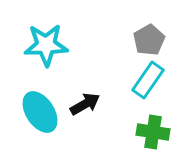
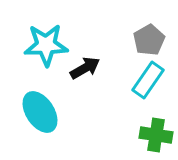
black arrow: moved 36 px up
green cross: moved 3 px right, 3 px down
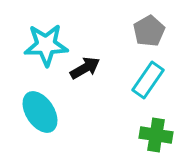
gray pentagon: moved 9 px up
